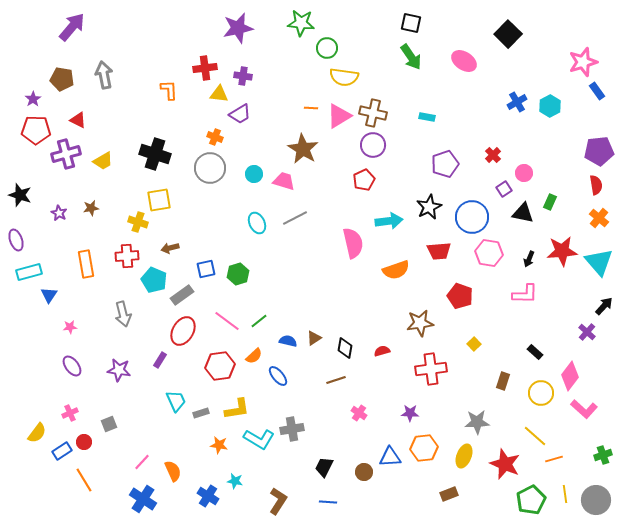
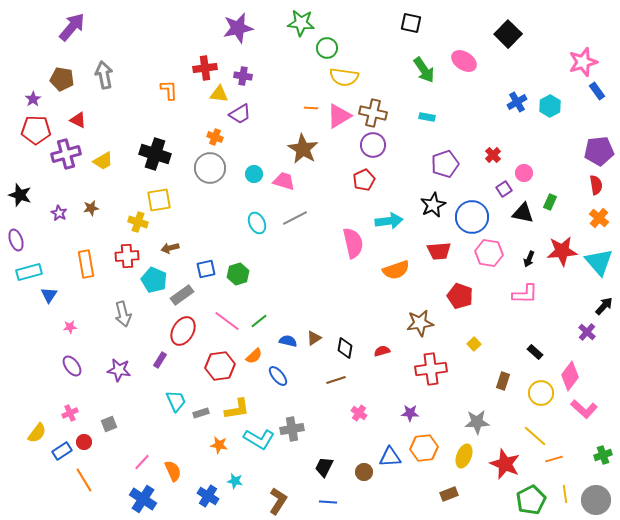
green arrow at (411, 57): moved 13 px right, 13 px down
black star at (429, 207): moved 4 px right, 2 px up
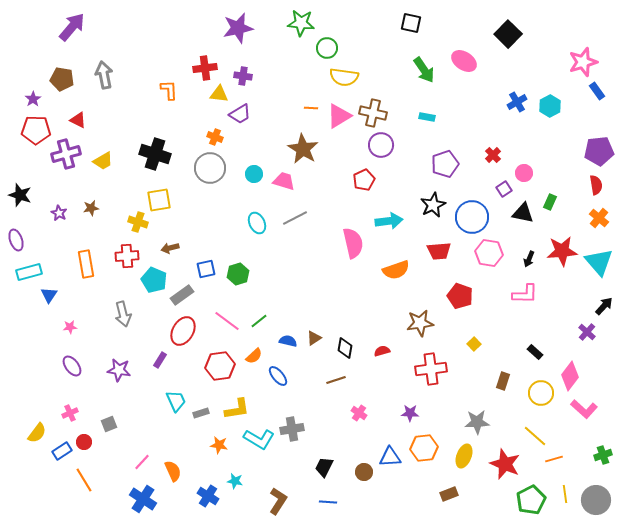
purple circle at (373, 145): moved 8 px right
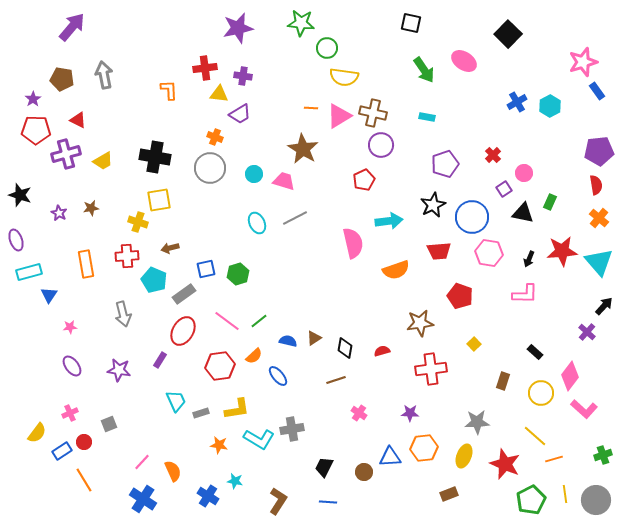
black cross at (155, 154): moved 3 px down; rotated 8 degrees counterclockwise
gray rectangle at (182, 295): moved 2 px right, 1 px up
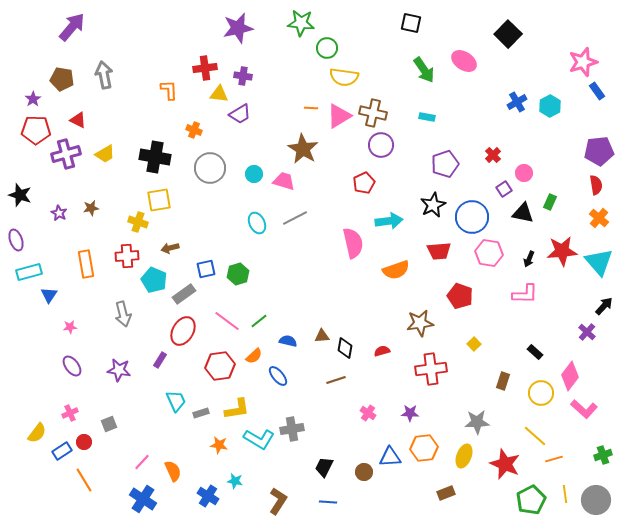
orange cross at (215, 137): moved 21 px left, 7 px up
yellow trapezoid at (103, 161): moved 2 px right, 7 px up
red pentagon at (364, 180): moved 3 px down
brown triangle at (314, 338): moved 8 px right, 2 px up; rotated 28 degrees clockwise
pink cross at (359, 413): moved 9 px right
brown rectangle at (449, 494): moved 3 px left, 1 px up
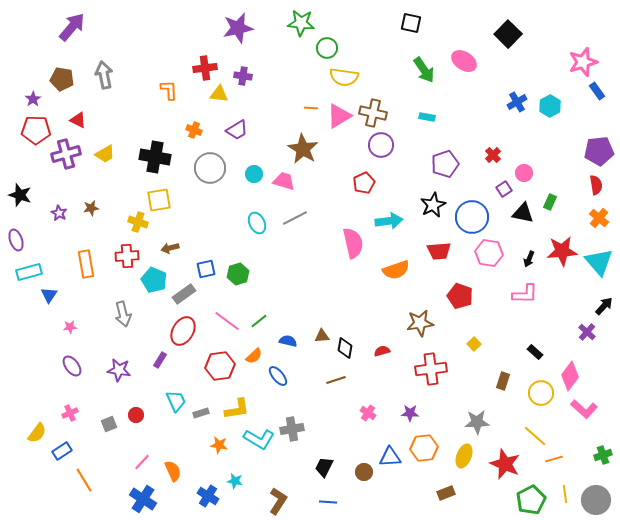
purple trapezoid at (240, 114): moved 3 px left, 16 px down
red circle at (84, 442): moved 52 px right, 27 px up
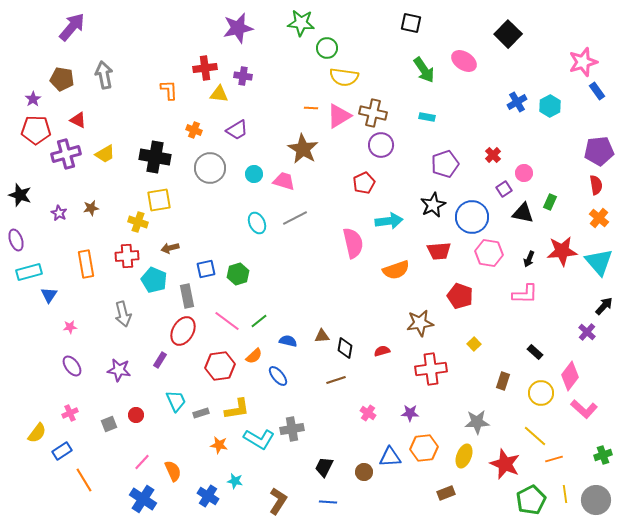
gray rectangle at (184, 294): moved 3 px right, 2 px down; rotated 65 degrees counterclockwise
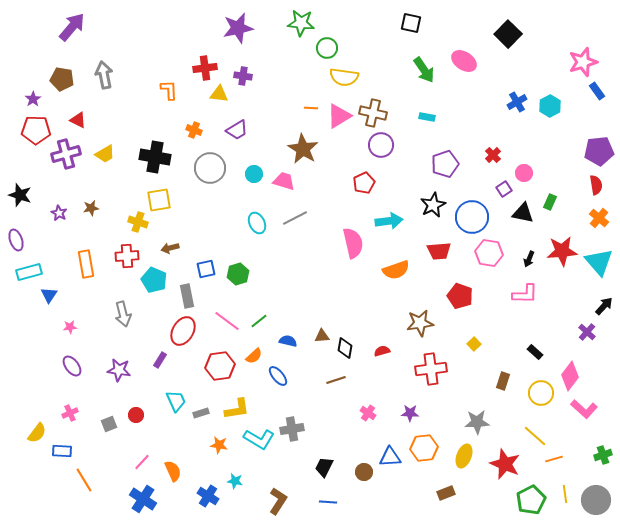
blue rectangle at (62, 451): rotated 36 degrees clockwise
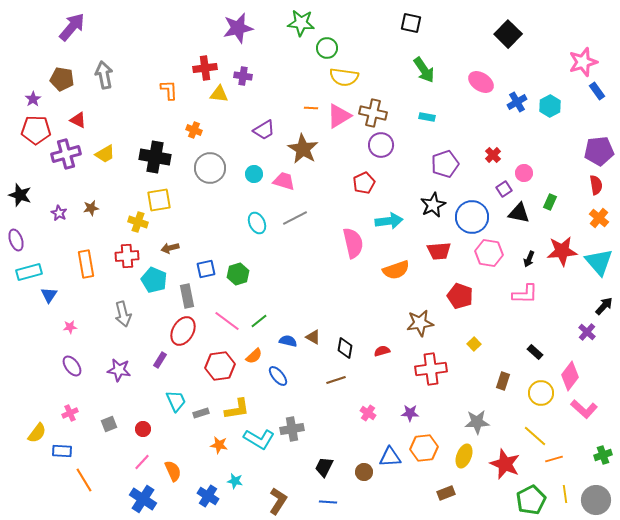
pink ellipse at (464, 61): moved 17 px right, 21 px down
purple trapezoid at (237, 130): moved 27 px right
black triangle at (523, 213): moved 4 px left
brown triangle at (322, 336): moved 9 px left, 1 px down; rotated 35 degrees clockwise
red circle at (136, 415): moved 7 px right, 14 px down
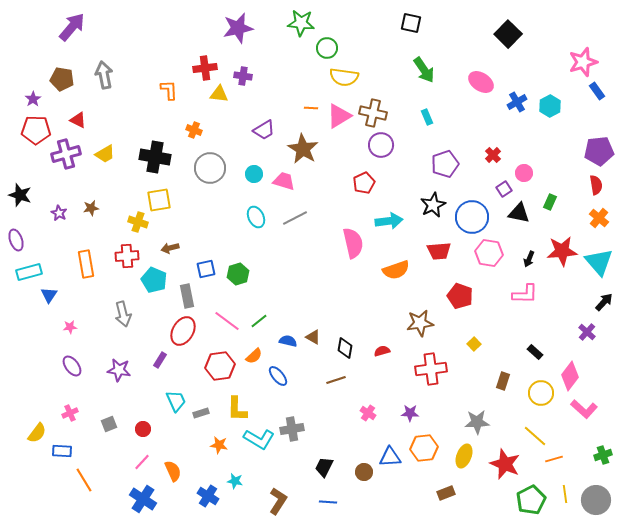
cyan rectangle at (427, 117): rotated 56 degrees clockwise
cyan ellipse at (257, 223): moved 1 px left, 6 px up
black arrow at (604, 306): moved 4 px up
yellow L-shape at (237, 409): rotated 100 degrees clockwise
